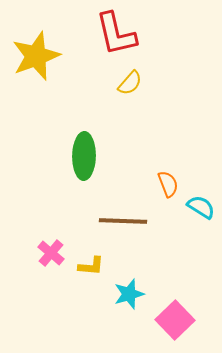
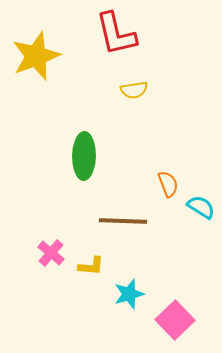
yellow semicircle: moved 4 px right, 7 px down; rotated 40 degrees clockwise
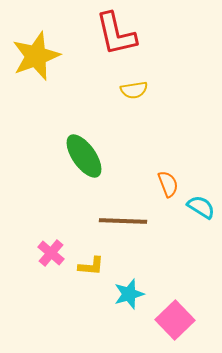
green ellipse: rotated 36 degrees counterclockwise
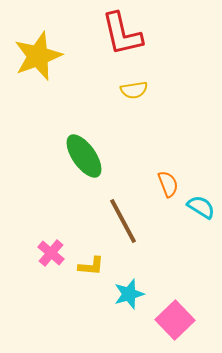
red L-shape: moved 6 px right
yellow star: moved 2 px right
brown line: rotated 60 degrees clockwise
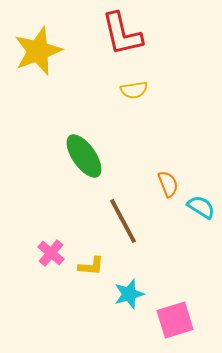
yellow star: moved 5 px up
pink square: rotated 27 degrees clockwise
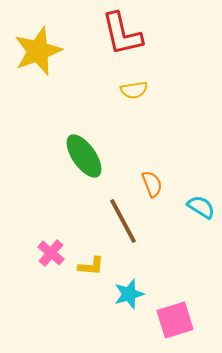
orange semicircle: moved 16 px left
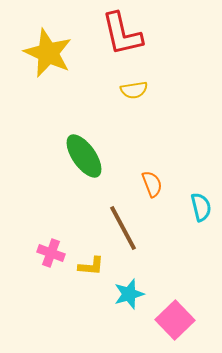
yellow star: moved 10 px right, 2 px down; rotated 27 degrees counterclockwise
cyan semicircle: rotated 44 degrees clockwise
brown line: moved 7 px down
pink cross: rotated 20 degrees counterclockwise
pink square: rotated 27 degrees counterclockwise
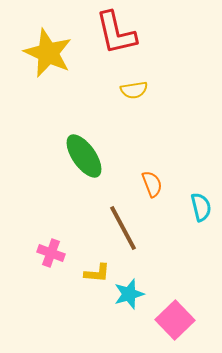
red L-shape: moved 6 px left, 1 px up
yellow L-shape: moved 6 px right, 7 px down
